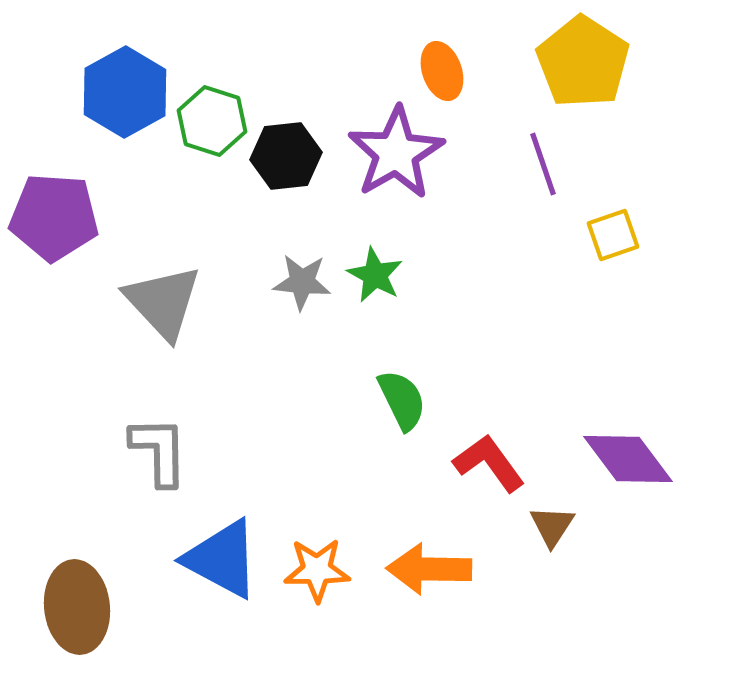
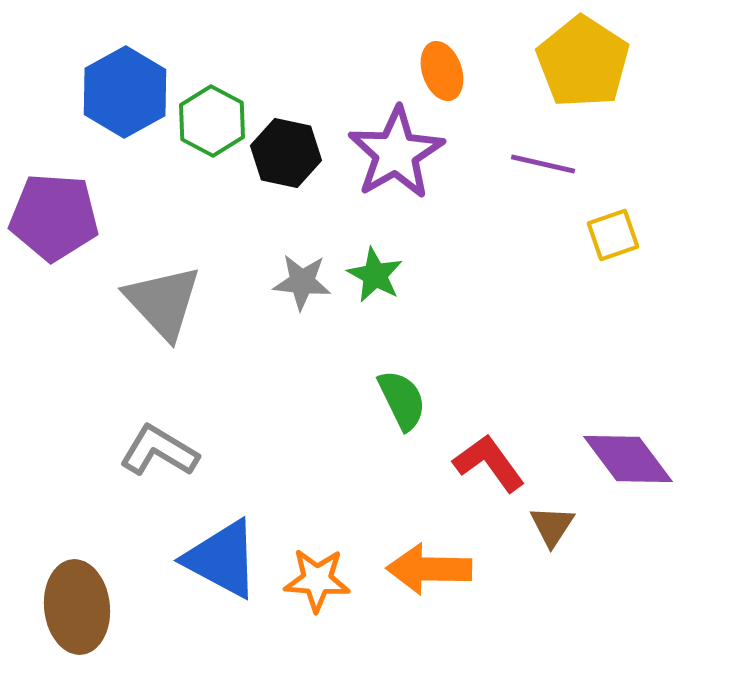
green hexagon: rotated 10 degrees clockwise
black hexagon: moved 3 px up; rotated 18 degrees clockwise
purple line: rotated 58 degrees counterclockwise
gray L-shape: rotated 58 degrees counterclockwise
orange star: moved 10 px down; rotated 4 degrees clockwise
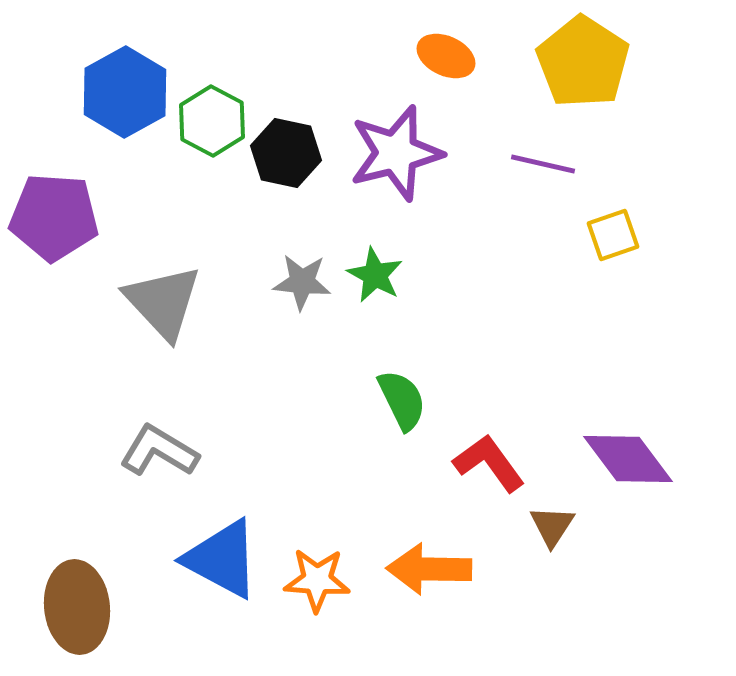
orange ellipse: moved 4 px right, 15 px up; rotated 46 degrees counterclockwise
purple star: rotated 16 degrees clockwise
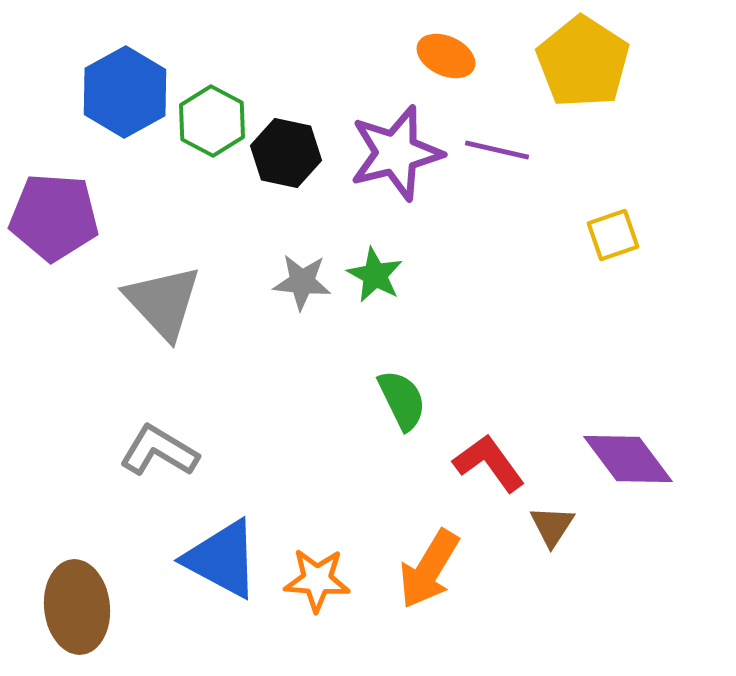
purple line: moved 46 px left, 14 px up
orange arrow: rotated 60 degrees counterclockwise
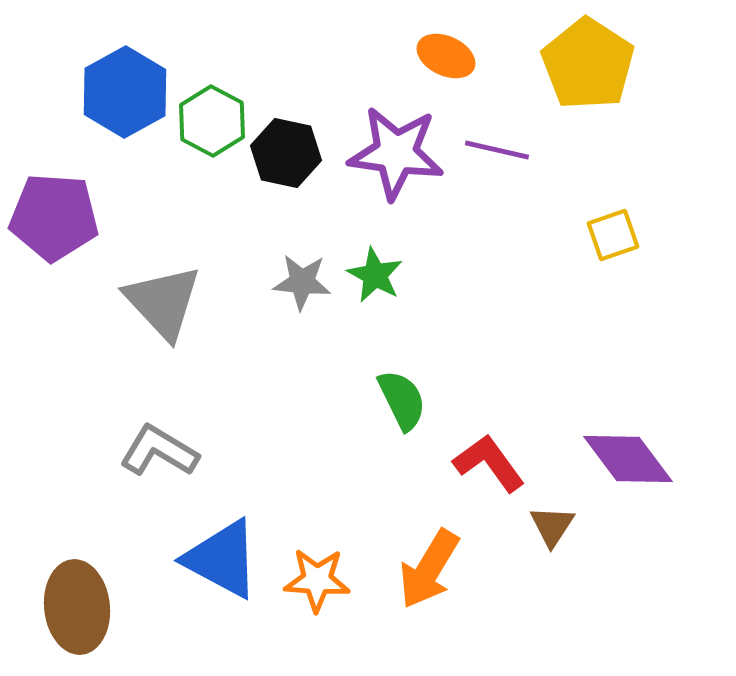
yellow pentagon: moved 5 px right, 2 px down
purple star: rotated 22 degrees clockwise
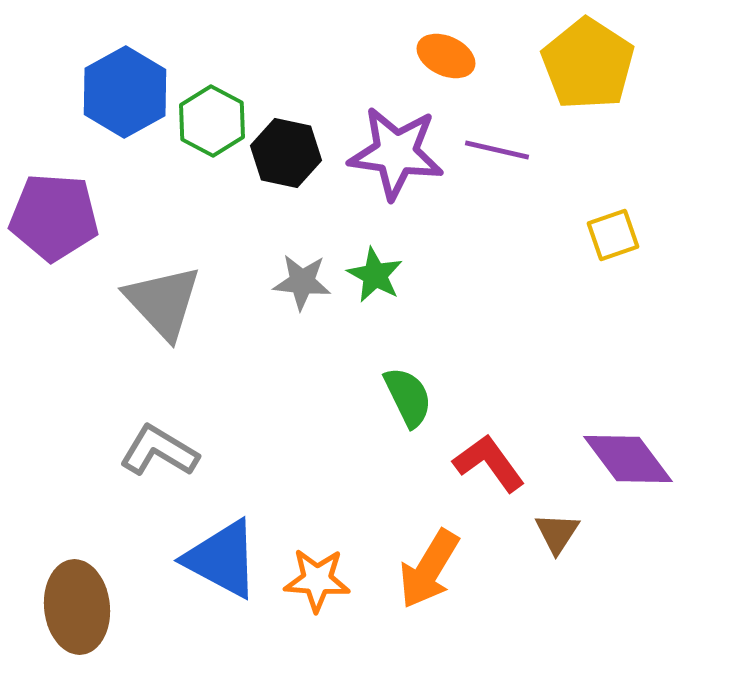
green semicircle: moved 6 px right, 3 px up
brown triangle: moved 5 px right, 7 px down
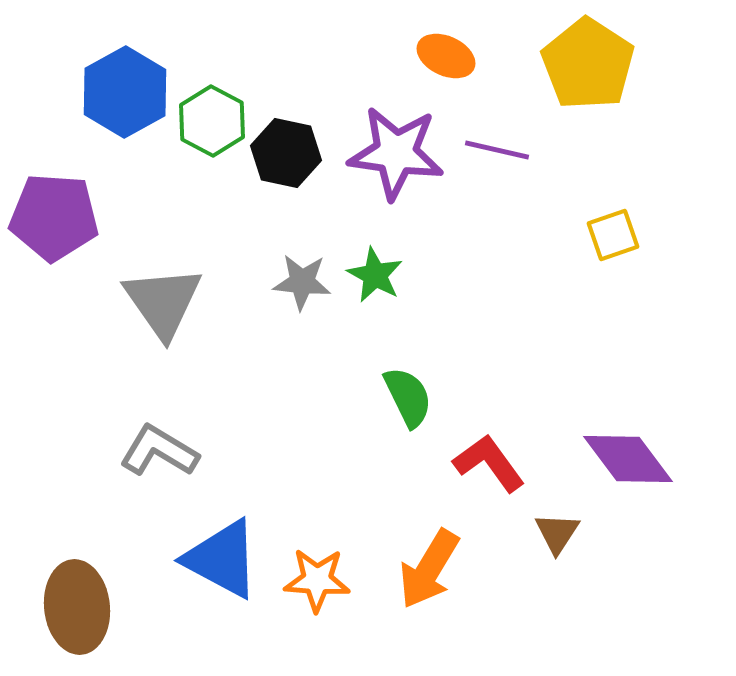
gray triangle: rotated 8 degrees clockwise
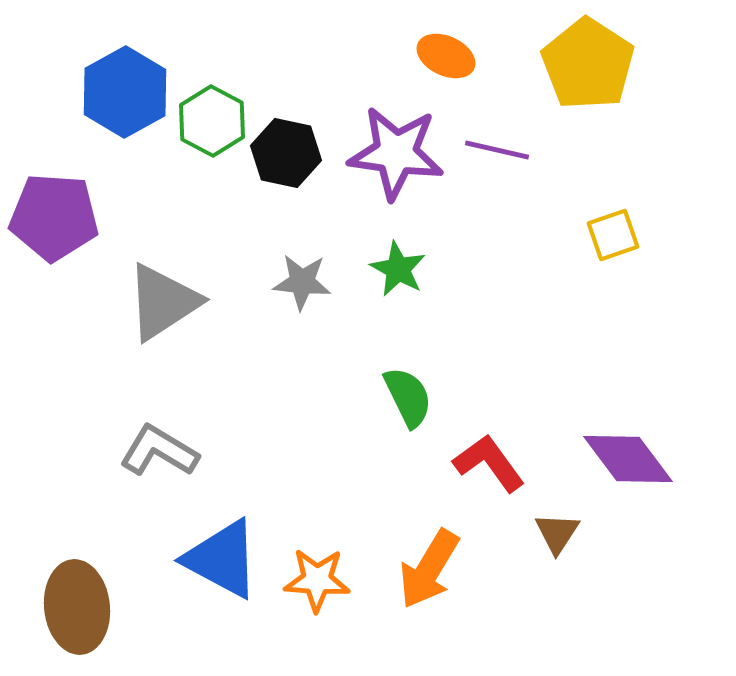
green star: moved 23 px right, 6 px up
gray triangle: rotated 32 degrees clockwise
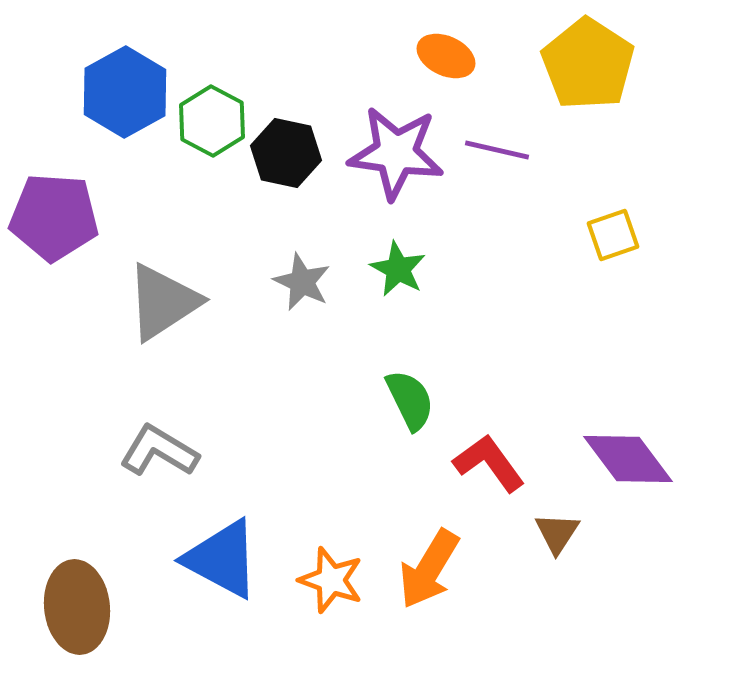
gray star: rotated 20 degrees clockwise
green semicircle: moved 2 px right, 3 px down
orange star: moved 14 px right; rotated 16 degrees clockwise
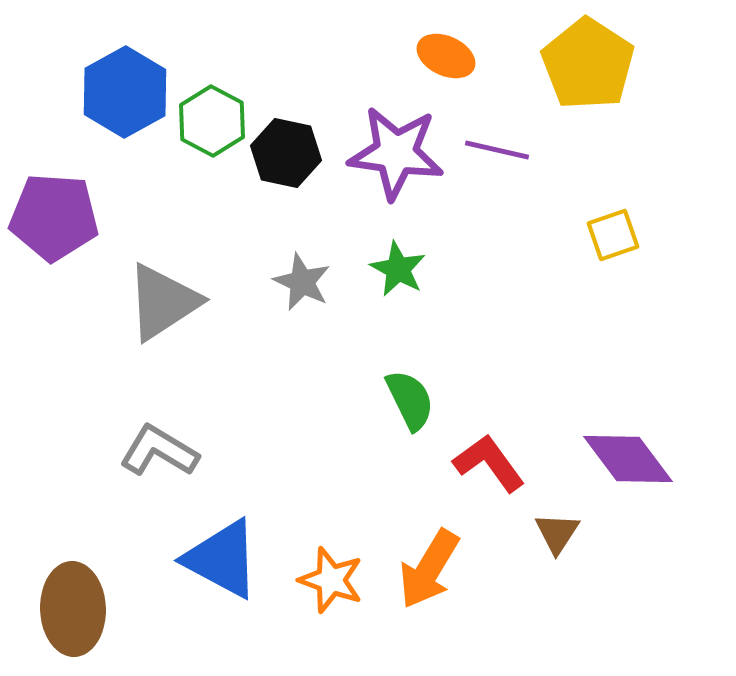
brown ellipse: moved 4 px left, 2 px down; rotated 4 degrees clockwise
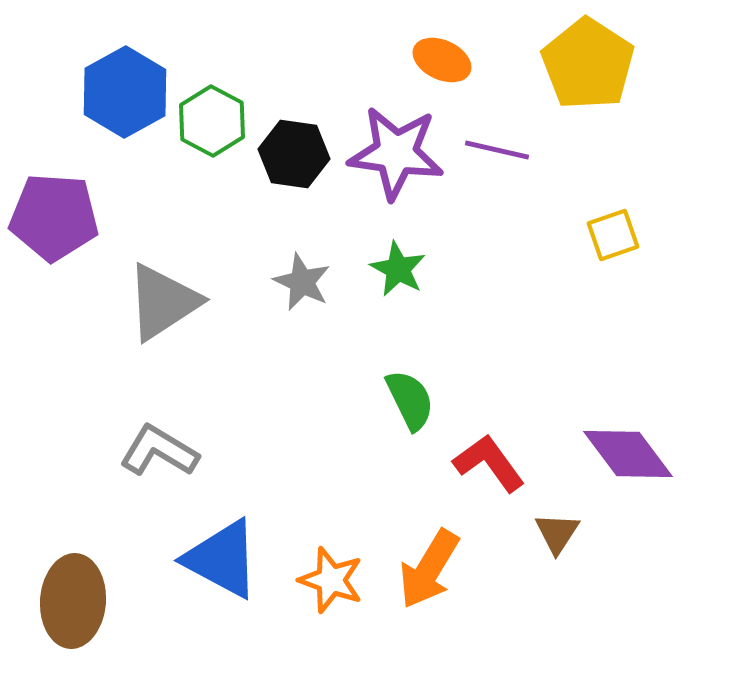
orange ellipse: moved 4 px left, 4 px down
black hexagon: moved 8 px right, 1 px down; rotated 4 degrees counterclockwise
purple diamond: moved 5 px up
brown ellipse: moved 8 px up; rotated 6 degrees clockwise
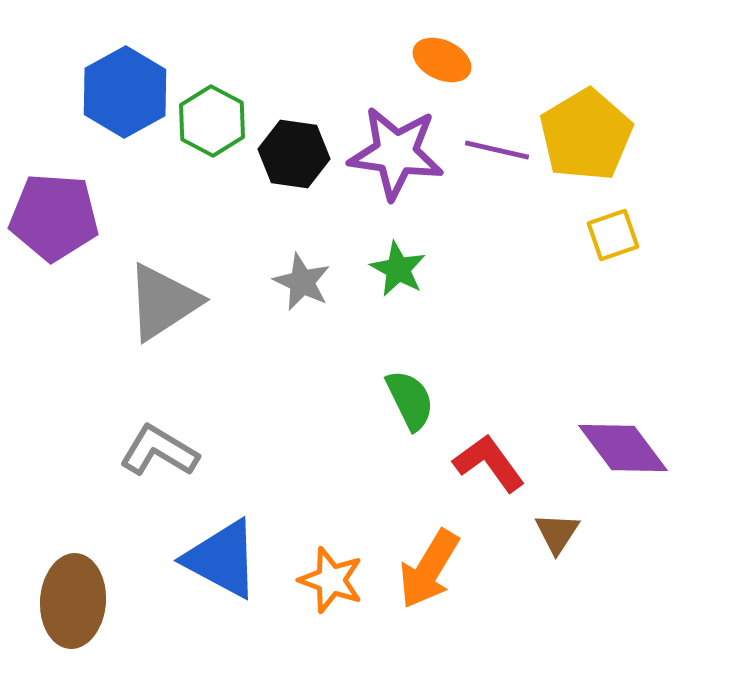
yellow pentagon: moved 2 px left, 71 px down; rotated 8 degrees clockwise
purple diamond: moved 5 px left, 6 px up
